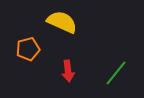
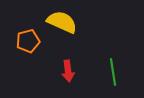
orange pentagon: moved 8 px up
green line: moved 3 px left, 1 px up; rotated 48 degrees counterclockwise
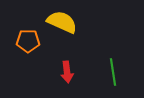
orange pentagon: rotated 15 degrees clockwise
red arrow: moved 1 px left, 1 px down
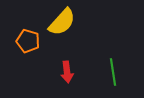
yellow semicircle: rotated 108 degrees clockwise
orange pentagon: rotated 15 degrees clockwise
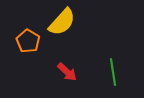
orange pentagon: rotated 15 degrees clockwise
red arrow: rotated 40 degrees counterclockwise
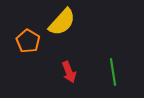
red arrow: moved 2 px right; rotated 25 degrees clockwise
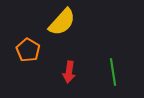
orange pentagon: moved 9 px down
red arrow: rotated 30 degrees clockwise
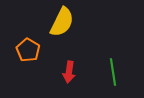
yellow semicircle: rotated 16 degrees counterclockwise
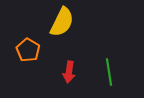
green line: moved 4 px left
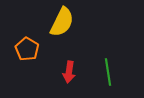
orange pentagon: moved 1 px left, 1 px up
green line: moved 1 px left
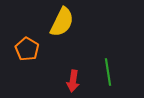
red arrow: moved 4 px right, 9 px down
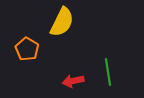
red arrow: rotated 70 degrees clockwise
